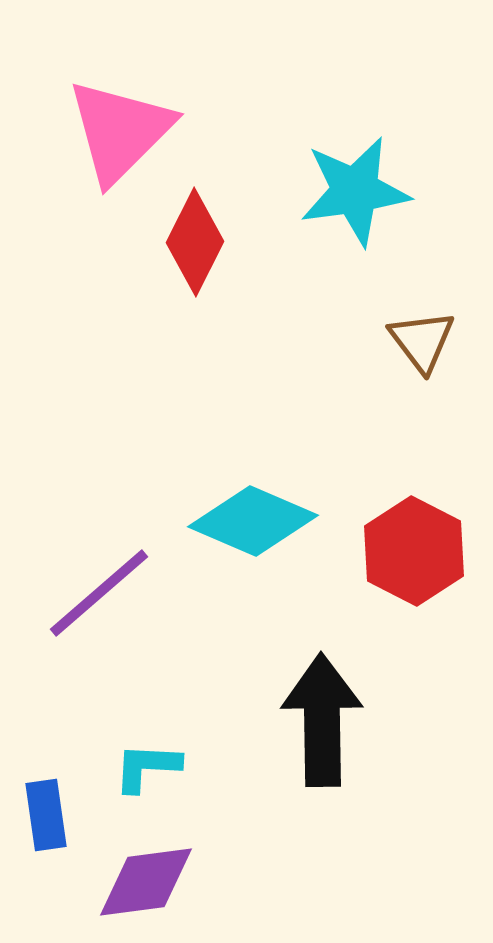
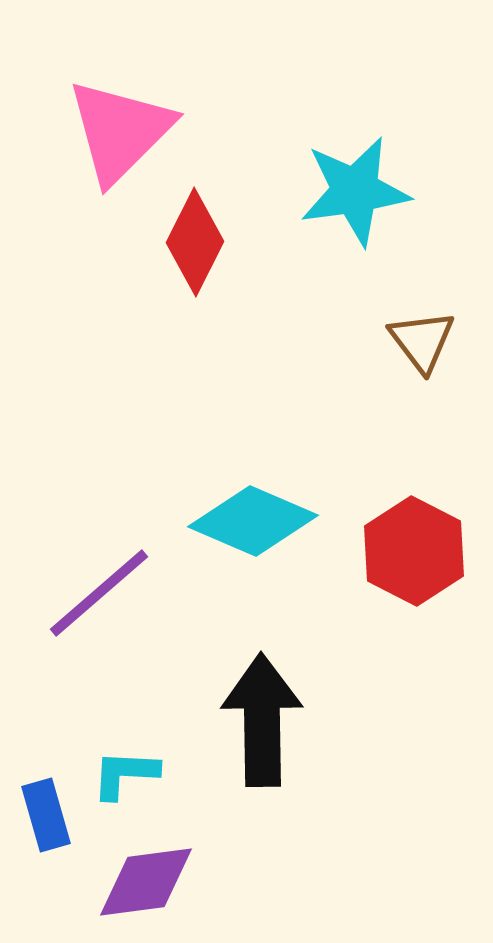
black arrow: moved 60 px left
cyan L-shape: moved 22 px left, 7 px down
blue rectangle: rotated 8 degrees counterclockwise
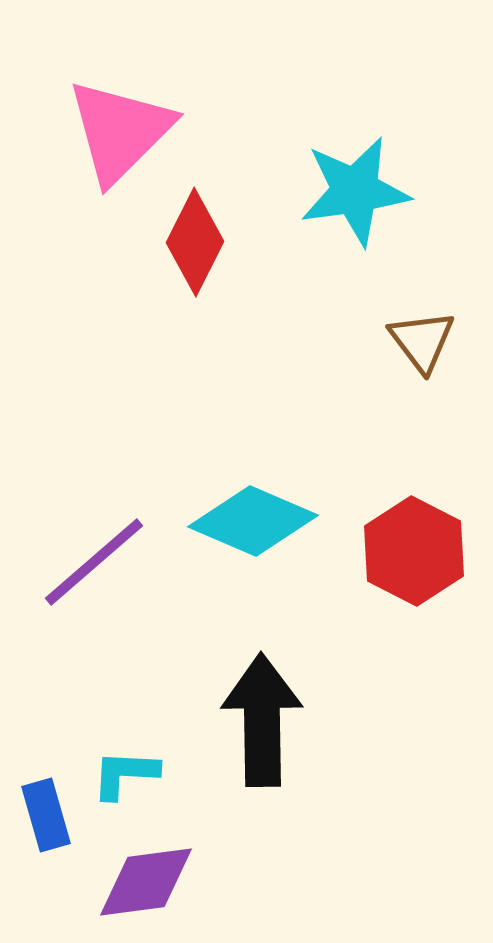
purple line: moved 5 px left, 31 px up
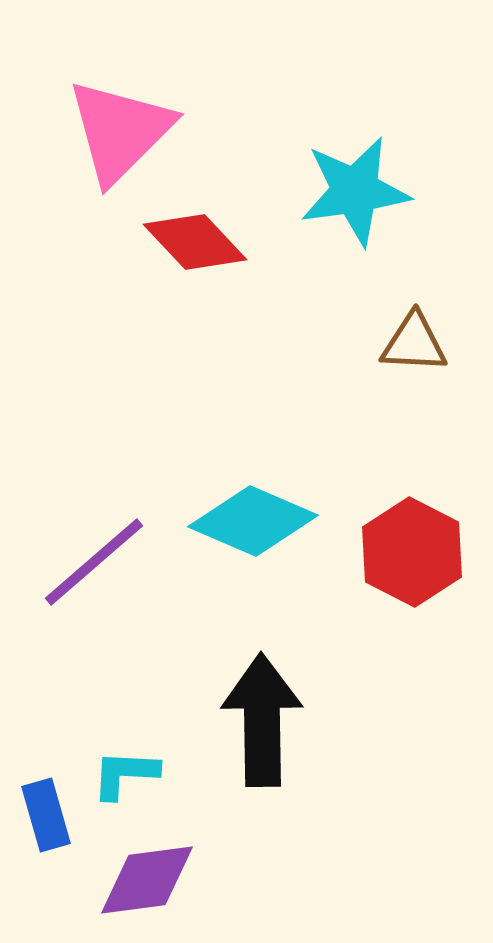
red diamond: rotated 70 degrees counterclockwise
brown triangle: moved 8 px left, 2 px down; rotated 50 degrees counterclockwise
red hexagon: moved 2 px left, 1 px down
purple diamond: moved 1 px right, 2 px up
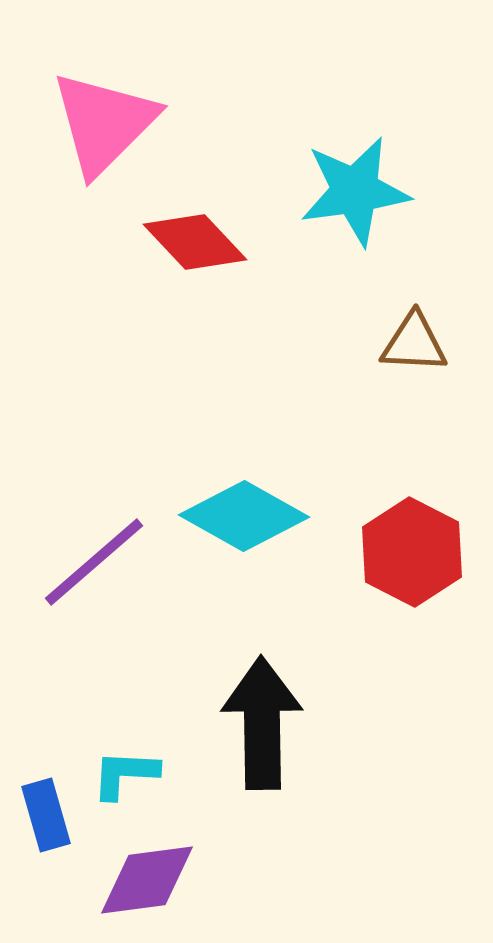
pink triangle: moved 16 px left, 8 px up
cyan diamond: moved 9 px left, 5 px up; rotated 6 degrees clockwise
black arrow: moved 3 px down
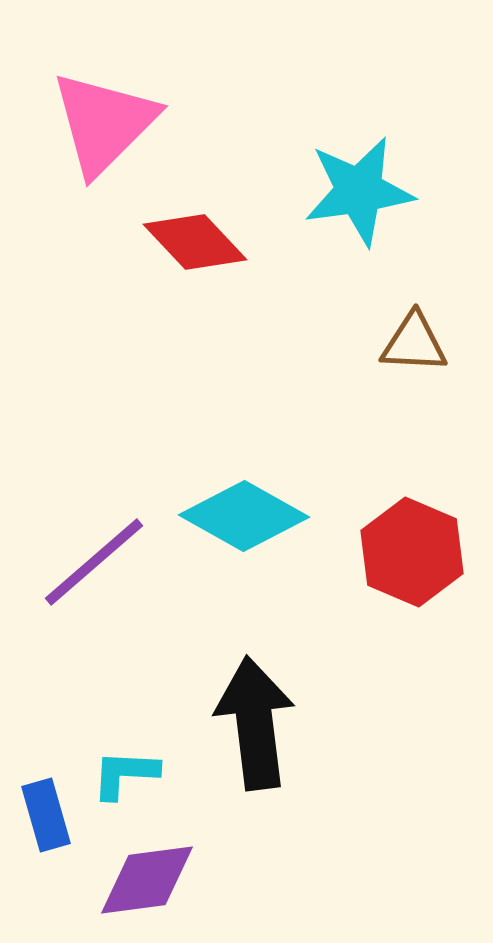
cyan star: moved 4 px right
red hexagon: rotated 4 degrees counterclockwise
black arrow: moved 7 px left; rotated 6 degrees counterclockwise
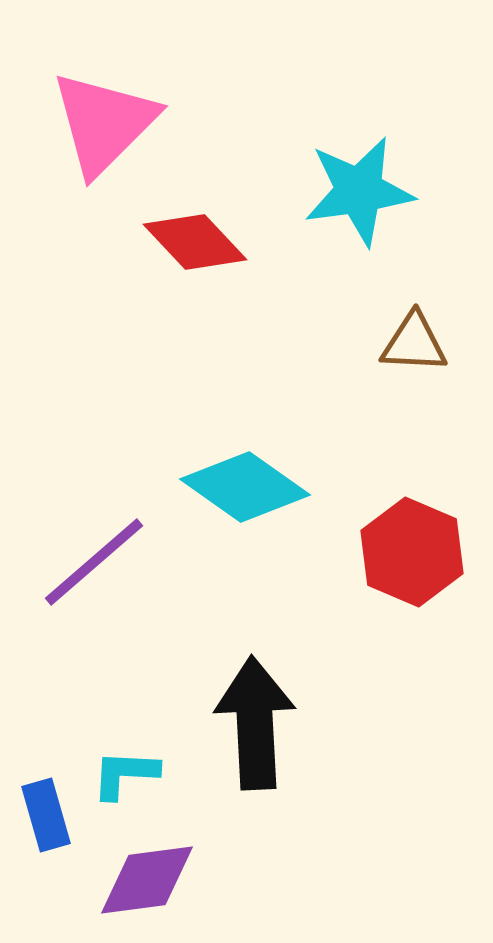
cyan diamond: moved 1 px right, 29 px up; rotated 6 degrees clockwise
black arrow: rotated 4 degrees clockwise
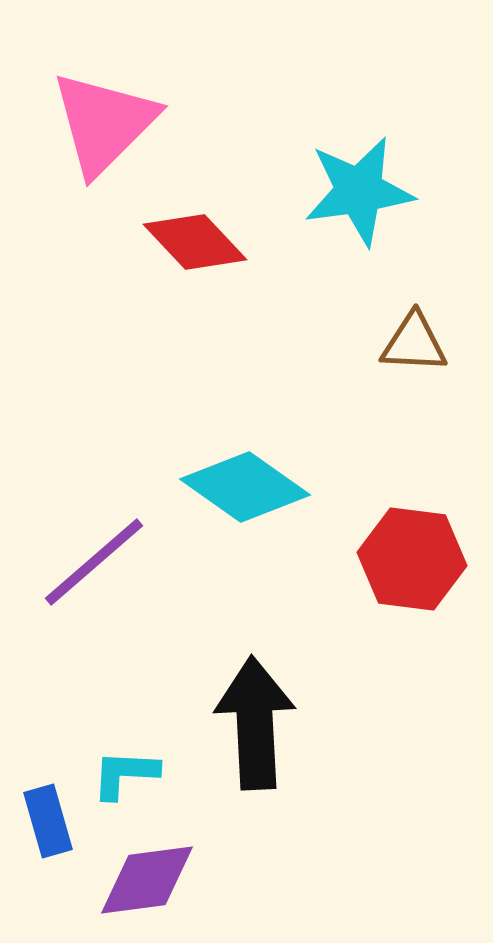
red hexagon: moved 7 px down; rotated 16 degrees counterclockwise
blue rectangle: moved 2 px right, 6 px down
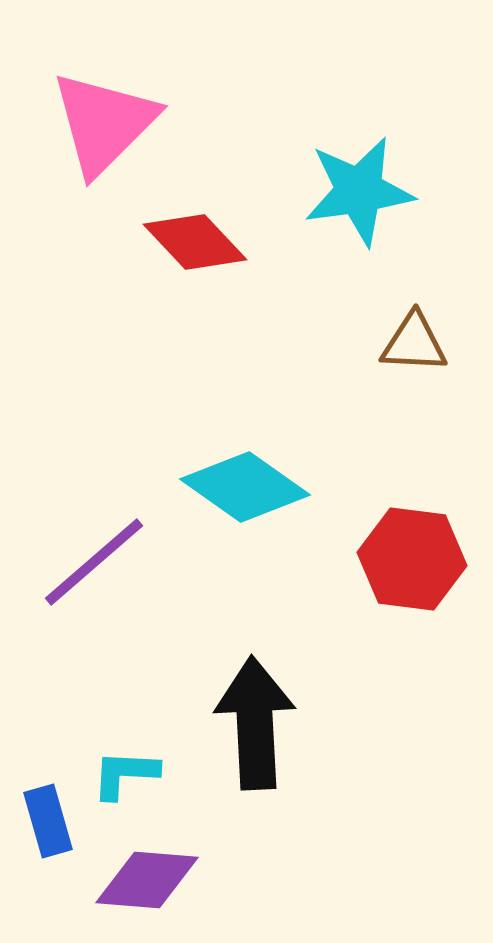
purple diamond: rotated 12 degrees clockwise
